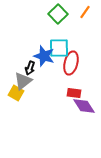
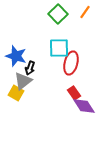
blue star: moved 28 px left
red rectangle: rotated 48 degrees clockwise
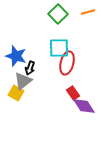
orange line: moved 3 px right; rotated 40 degrees clockwise
red ellipse: moved 4 px left
red rectangle: moved 1 px left
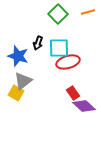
blue star: moved 2 px right
red ellipse: moved 1 px right, 1 px up; rotated 60 degrees clockwise
black arrow: moved 8 px right, 25 px up
purple diamond: rotated 15 degrees counterclockwise
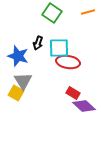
green square: moved 6 px left, 1 px up; rotated 12 degrees counterclockwise
red ellipse: rotated 25 degrees clockwise
gray triangle: rotated 24 degrees counterclockwise
red rectangle: rotated 24 degrees counterclockwise
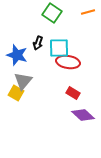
blue star: moved 1 px left, 1 px up
gray triangle: rotated 12 degrees clockwise
purple diamond: moved 1 px left, 9 px down
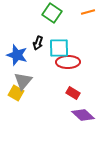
red ellipse: rotated 10 degrees counterclockwise
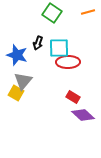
red rectangle: moved 4 px down
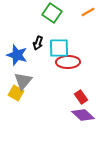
orange line: rotated 16 degrees counterclockwise
red rectangle: moved 8 px right; rotated 24 degrees clockwise
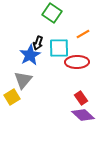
orange line: moved 5 px left, 22 px down
blue star: moved 13 px right; rotated 25 degrees clockwise
red ellipse: moved 9 px right
gray triangle: moved 1 px up
yellow square: moved 4 px left, 4 px down; rotated 28 degrees clockwise
red rectangle: moved 1 px down
